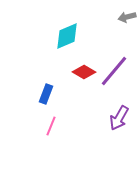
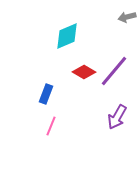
purple arrow: moved 2 px left, 1 px up
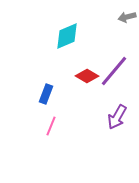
red diamond: moved 3 px right, 4 px down
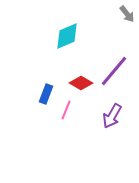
gray arrow: moved 3 px up; rotated 114 degrees counterclockwise
red diamond: moved 6 px left, 7 px down
purple arrow: moved 5 px left, 1 px up
pink line: moved 15 px right, 16 px up
